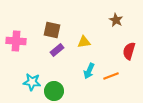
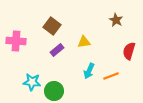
brown square: moved 4 px up; rotated 24 degrees clockwise
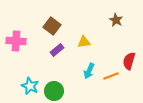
red semicircle: moved 10 px down
cyan star: moved 2 px left, 4 px down; rotated 18 degrees clockwise
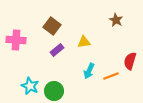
pink cross: moved 1 px up
red semicircle: moved 1 px right
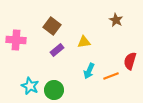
green circle: moved 1 px up
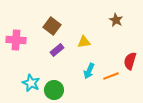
cyan star: moved 1 px right, 3 px up
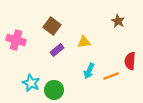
brown star: moved 2 px right, 1 px down
pink cross: rotated 12 degrees clockwise
red semicircle: rotated 12 degrees counterclockwise
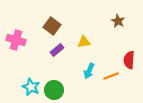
red semicircle: moved 1 px left, 1 px up
cyan star: moved 4 px down
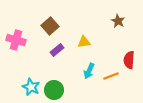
brown square: moved 2 px left; rotated 12 degrees clockwise
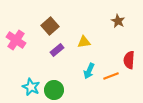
pink cross: rotated 18 degrees clockwise
